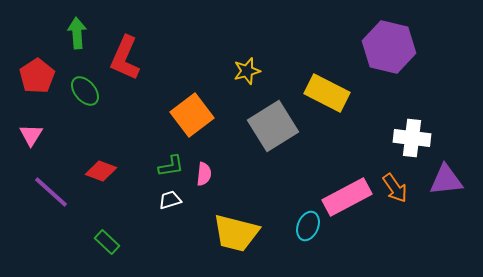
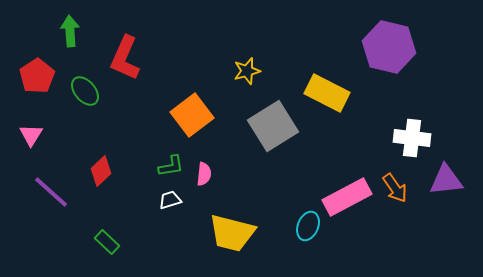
green arrow: moved 7 px left, 2 px up
red diamond: rotated 64 degrees counterclockwise
yellow trapezoid: moved 4 px left
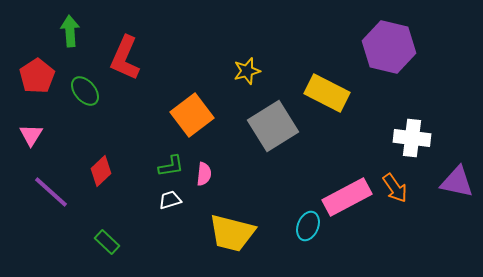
purple triangle: moved 11 px right, 2 px down; rotated 18 degrees clockwise
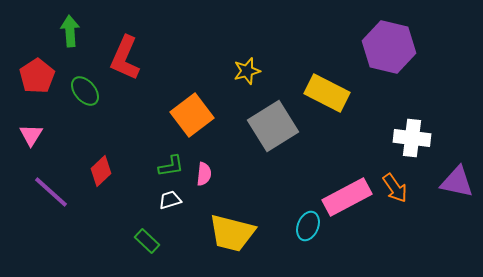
green rectangle: moved 40 px right, 1 px up
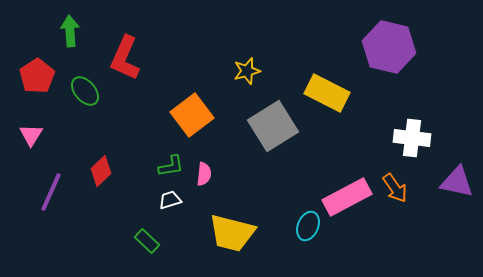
purple line: rotated 72 degrees clockwise
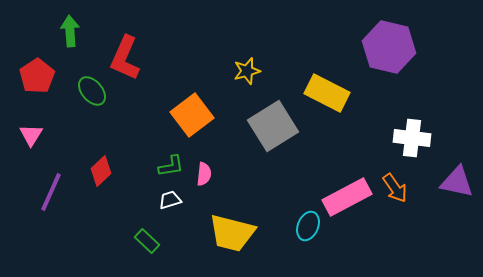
green ellipse: moved 7 px right
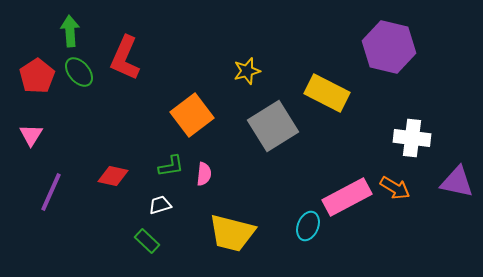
green ellipse: moved 13 px left, 19 px up
red diamond: moved 12 px right, 5 px down; rotated 56 degrees clockwise
orange arrow: rotated 24 degrees counterclockwise
white trapezoid: moved 10 px left, 5 px down
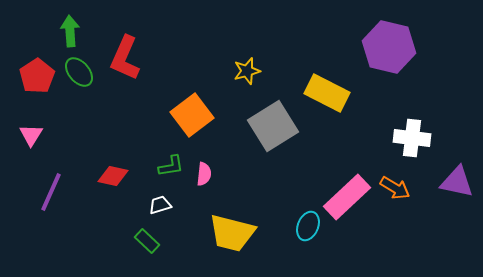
pink rectangle: rotated 15 degrees counterclockwise
